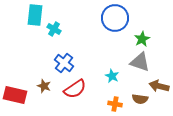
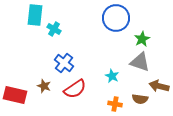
blue circle: moved 1 px right
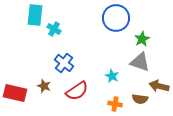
red semicircle: moved 2 px right, 2 px down
red rectangle: moved 2 px up
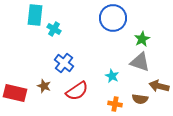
blue circle: moved 3 px left
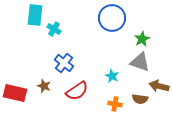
blue circle: moved 1 px left
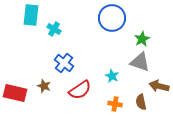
cyan rectangle: moved 4 px left
red semicircle: moved 3 px right, 1 px up
brown semicircle: moved 1 px right, 3 px down; rotated 70 degrees clockwise
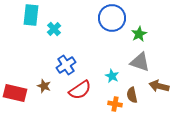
cyan cross: rotated 16 degrees clockwise
green star: moved 3 px left, 5 px up
blue cross: moved 2 px right, 2 px down; rotated 18 degrees clockwise
brown semicircle: moved 9 px left, 7 px up
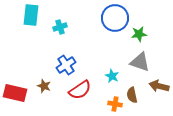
blue circle: moved 3 px right
cyan cross: moved 6 px right, 2 px up; rotated 24 degrees clockwise
green star: rotated 21 degrees clockwise
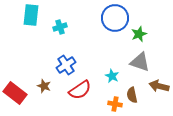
green star: rotated 14 degrees counterclockwise
red rectangle: rotated 25 degrees clockwise
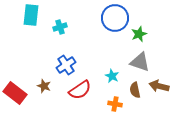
brown semicircle: moved 3 px right, 5 px up
